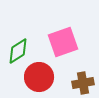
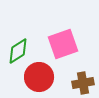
pink square: moved 2 px down
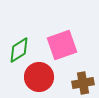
pink square: moved 1 px left, 1 px down
green diamond: moved 1 px right, 1 px up
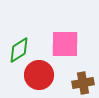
pink square: moved 3 px right, 1 px up; rotated 20 degrees clockwise
red circle: moved 2 px up
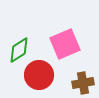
pink square: rotated 24 degrees counterclockwise
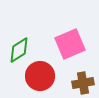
pink square: moved 5 px right
red circle: moved 1 px right, 1 px down
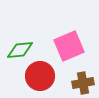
pink square: moved 1 px left, 2 px down
green diamond: moved 1 px right; rotated 28 degrees clockwise
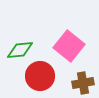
pink square: rotated 28 degrees counterclockwise
